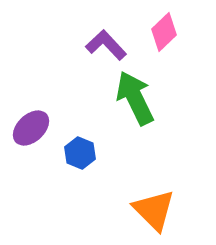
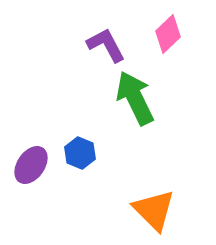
pink diamond: moved 4 px right, 2 px down
purple L-shape: rotated 15 degrees clockwise
purple ellipse: moved 37 px down; rotated 12 degrees counterclockwise
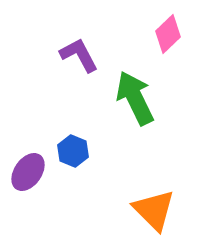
purple L-shape: moved 27 px left, 10 px down
blue hexagon: moved 7 px left, 2 px up
purple ellipse: moved 3 px left, 7 px down
